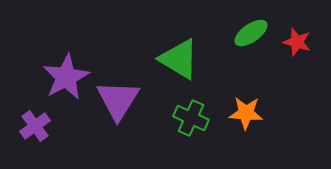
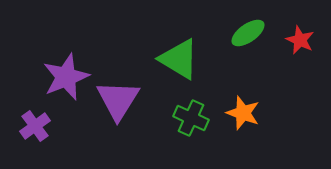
green ellipse: moved 3 px left
red star: moved 3 px right, 2 px up; rotated 8 degrees clockwise
purple star: rotated 6 degrees clockwise
orange star: moved 3 px left; rotated 16 degrees clockwise
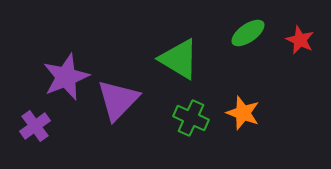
purple triangle: rotated 12 degrees clockwise
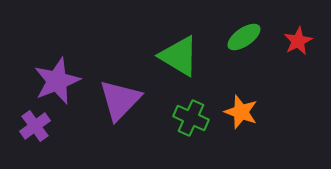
green ellipse: moved 4 px left, 4 px down
red star: moved 2 px left, 1 px down; rotated 20 degrees clockwise
green triangle: moved 3 px up
purple star: moved 9 px left, 4 px down
purple triangle: moved 2 px right
orange star: moved 2 px left, 1 px up
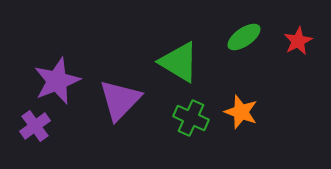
green triangle: moved 6 px down
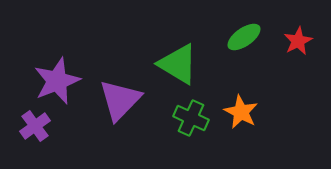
green triangle: moved 1 px left, 2 px down
orange star: rotated 8 degrees clockwise
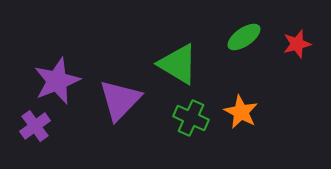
red star: moved 1 px left, 3 px down; rotated 12 degrees clockwise
